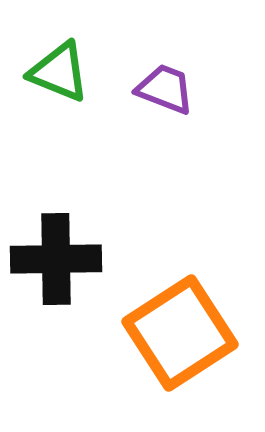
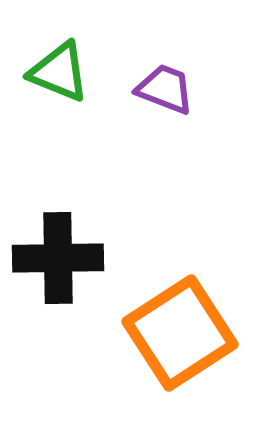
black cross: moved 2 px right, 1 px up
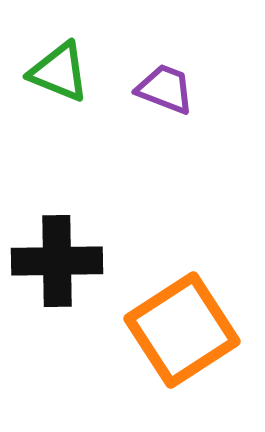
black cross: moved 1 px left, 3 px down
orange square: moved 2 px right, 3 px up
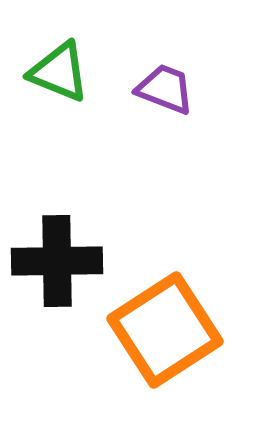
orange square: moved 17 px left
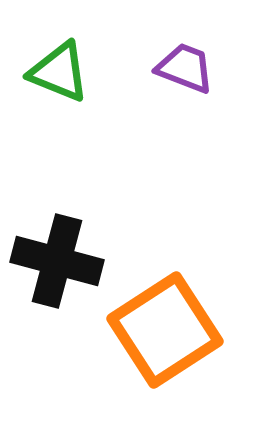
purple trapezoid: moved 20 px right, 21 px up
black cross: rotated 16 degrees clockwise
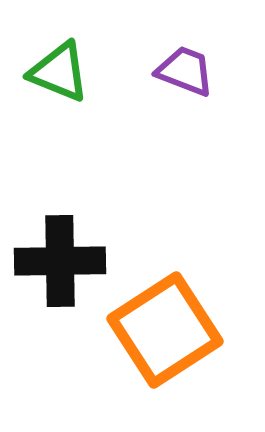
purple trapezoid: moved 3 px down
black cross: moved 3 px right; rotated 16 degrees counterclockwise
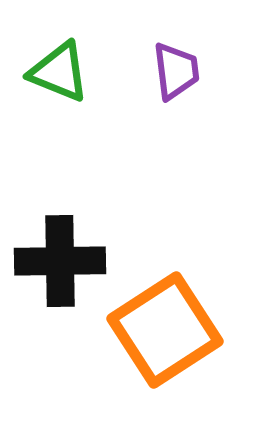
purple trapezoid: moved 9 px left; rotated 62 degrees clockwise
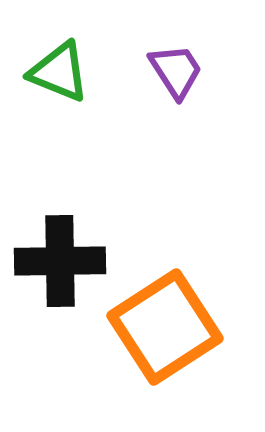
purple trapezoid: rotated 26 degrees counterclockwise
orange square: moved 3 px up
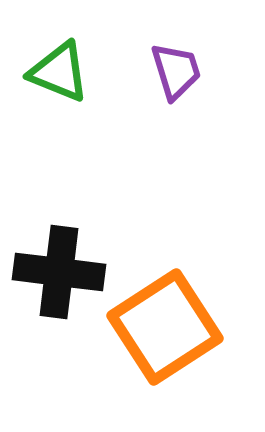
purple trapezoid: rotated 16 degrees clockwise
black cross: moved 1 px left, 11 px down; rotated 8 degrees clockwise
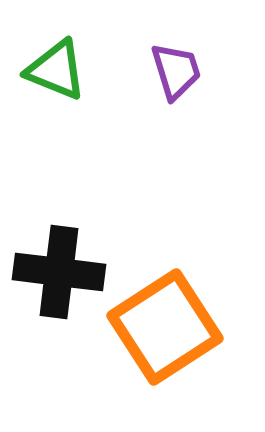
green triangle: moved 3 px left, 2 px up
